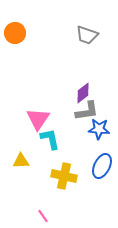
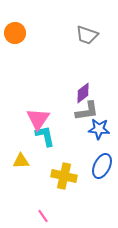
cyan L-shape: moved 5 px left, 3 px up
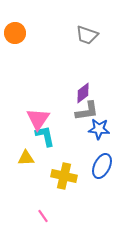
yellow triangle: moved 5 px right, 3 px up
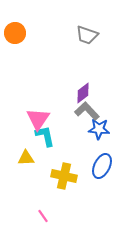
gray L-shape: rotated 125 degrees counterclockwise
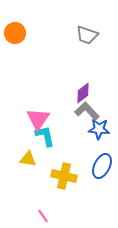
yellow triangle: moved 2 px right, 1 px down; rotated 12 degrees clockwise
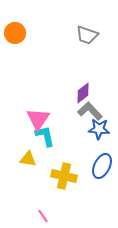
gray L-shape: moved 3 px right
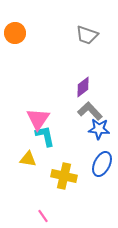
purple diamond: moved 6 px up
blue ellipse: moved 2 px up
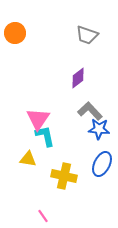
purple diamond: moved 5 px left, 9 px up
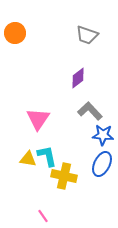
blue star: moved 4 px right, 6 px down
cyan L-shape: moved 2 px right, 20 px down
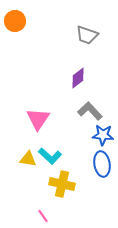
orange circle: moved 12 px up
cyan L-shape: moved 3 px right; rotated 145 degrees clockwise
blue ellipse: rotated 35 degrees counterclockwise
yellow cross: moved 2 px left, 8 px down
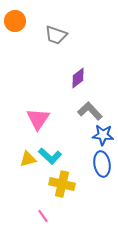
gray trapezoid: moved 31 px left
yellow triangle: rotated 24 degrees counterclockwise
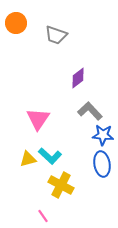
orange circle: moved 1 px right, 2 px down
yellow cross: moved 1 px left, 1 px down; rotated 15 degrees clockwise
